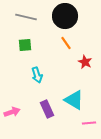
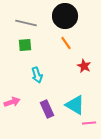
gray line: moved 6 px down
red star: moved 1 px left, 4 px down
cyan triangle: moved 1 px right, 5 px down
pink arrow: moved 10 px up
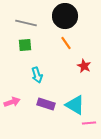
purple rectangle: moved 1 px left, 5 px up; rotated 48 degrees counterclockwise
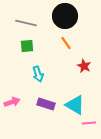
green square: moved 2 px right, 1 px down
cyan arrow: moved 1 px right, 1 px up
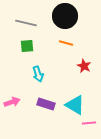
orange line: rotated 40 degrees counterclockwise
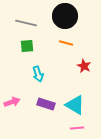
pink line: moved 12 px left, 5 px down
